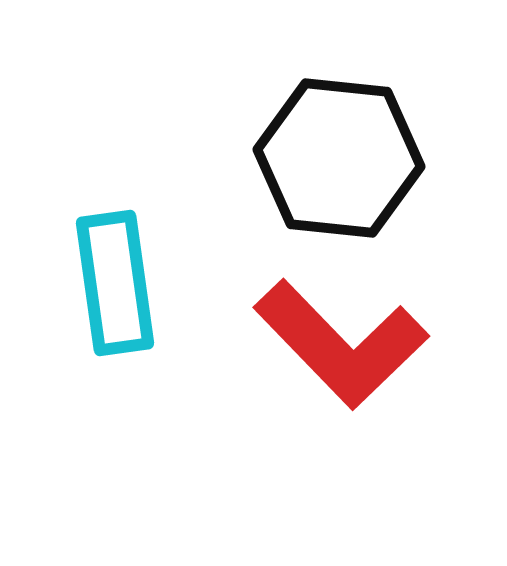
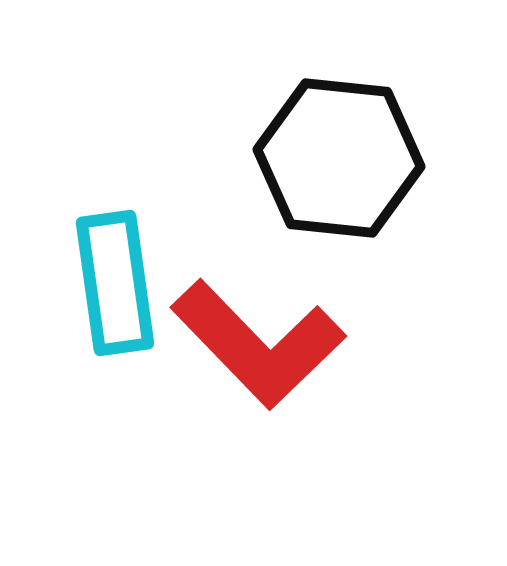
red L-shape: moved 83 px left
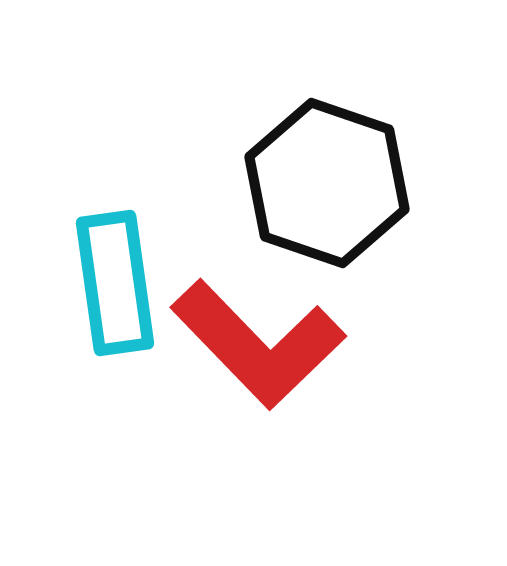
black hexagon: moved 12 px left, 25 px down; rotated 13 degrees clockwise
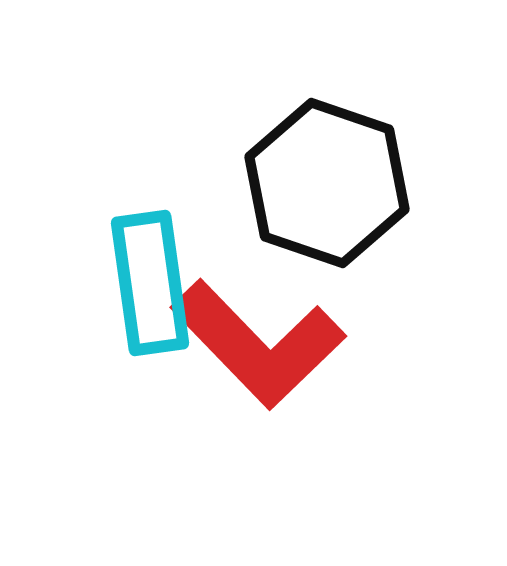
cyan rectangle: moved 35 px right
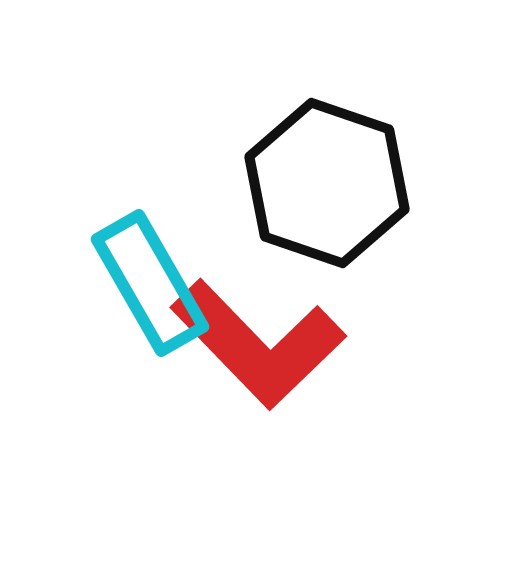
cyan rectangle: rotated 22 degrees counterclockwise
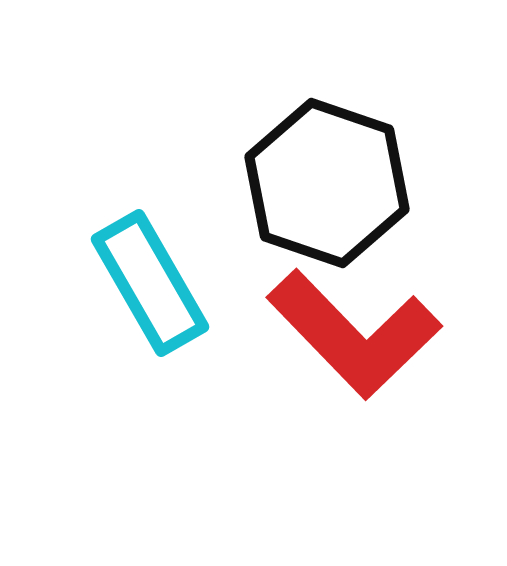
red L-shape: moved 96 px right, 10 px up
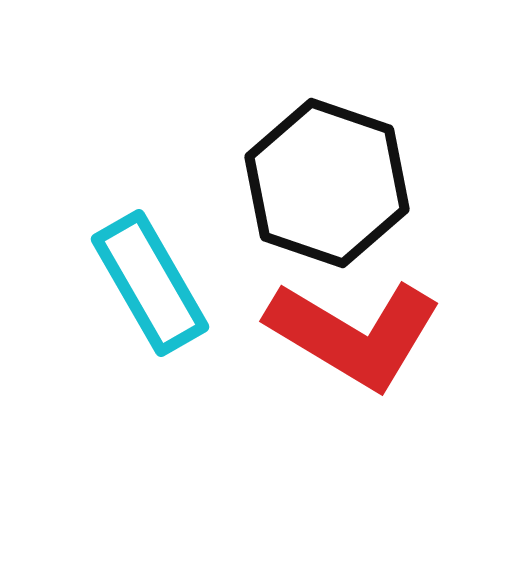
red L-shape: rotated 15 degrees counterclockwise
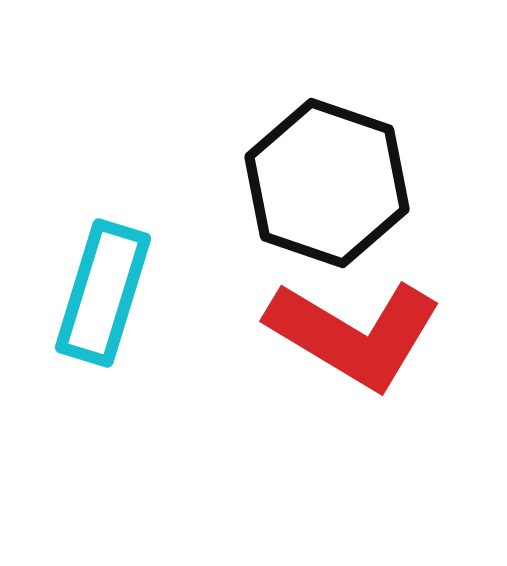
cyan rectangle: moved 47 px left, 10 px down; rotated 47 degrees clockwise
